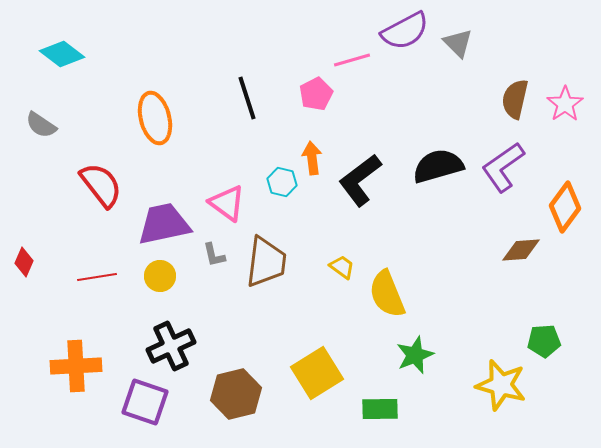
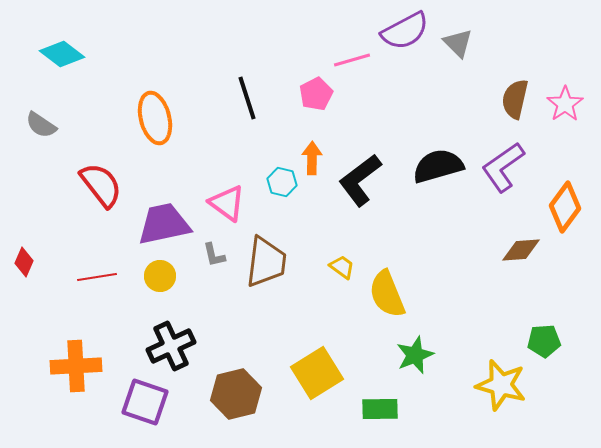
orange arrow: rotated 8 degrees clockwise
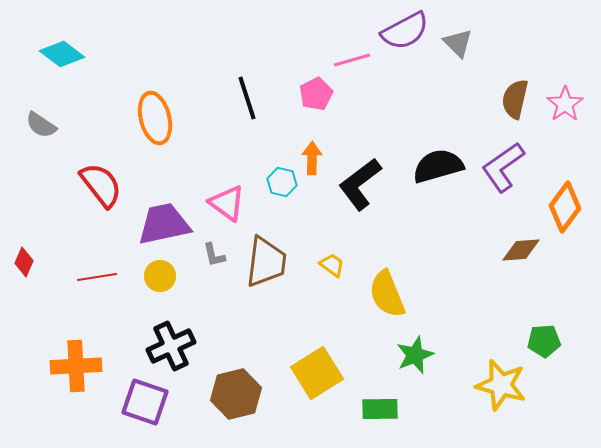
black L-shape: moved 4 px down
yellow trapezoid: moved 10 px left, 2 px up
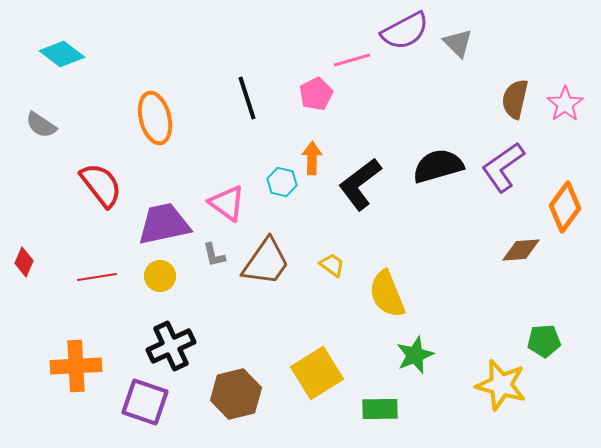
brown trapezoid: rotated 28 degrees clockwise
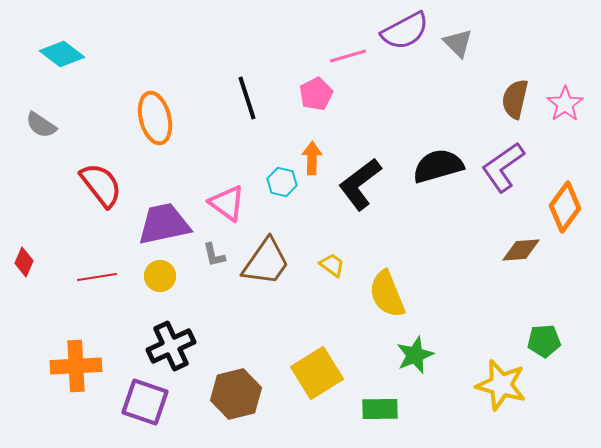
pink line: moved 4 px left, 4 px up
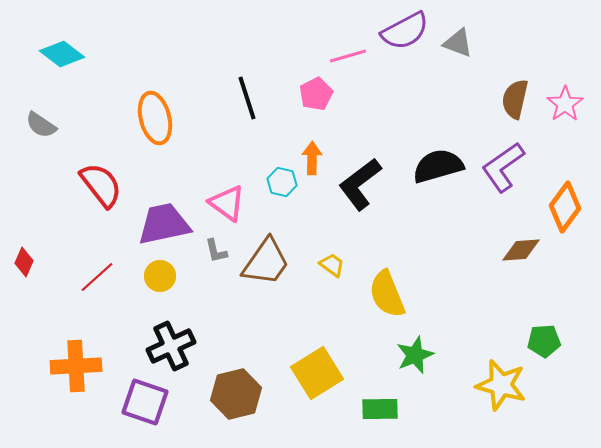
gray triangle: rotated 24 degrees counterclockwise
gray L-shape: moved 2 px right, 4 px up
red line: rotated 33 degrees counterclockwise
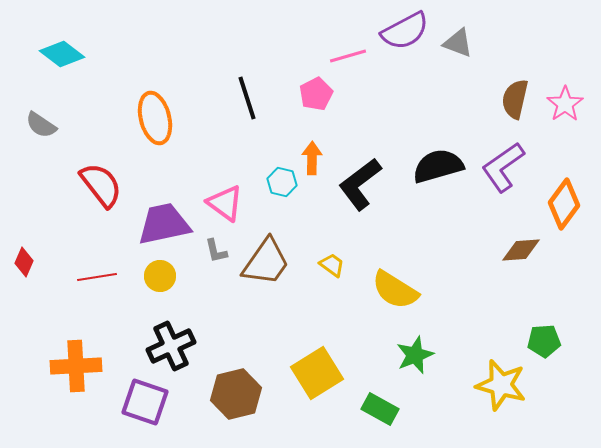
pink triangle: moved 2 px left
orange diamond: moved 1 px left, 3 px up
red line: rotated 33 degrees clockwise
yellow semicircle: moved 8 px right, 4 px up; rotated 36 degrees counterclockwise
green rectangle: rotated 30 degrees clockwise
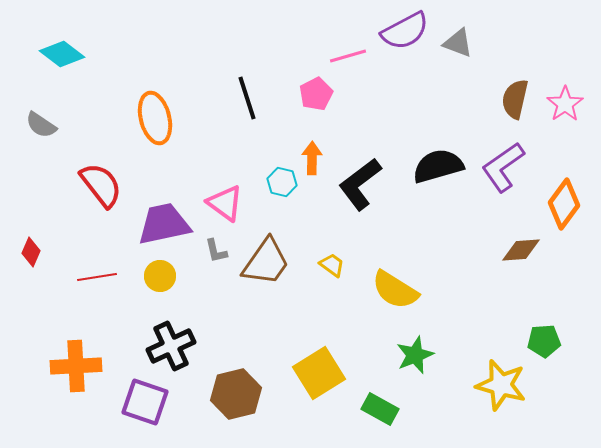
red diamond: moved 7 px right, 10 px up
yellow square: moved 2 px right
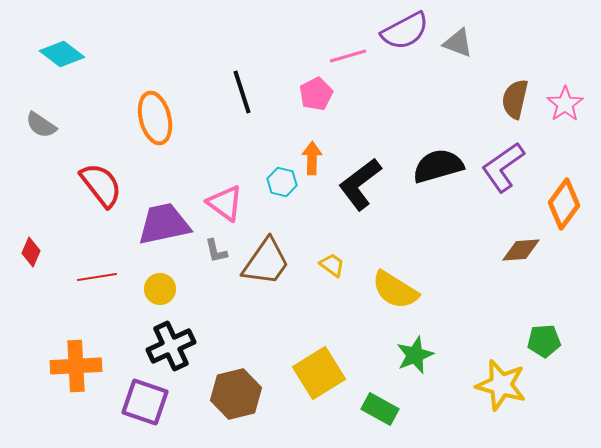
black line: moved 5 px left, 6 px up
yellow circle: moved 13 px down
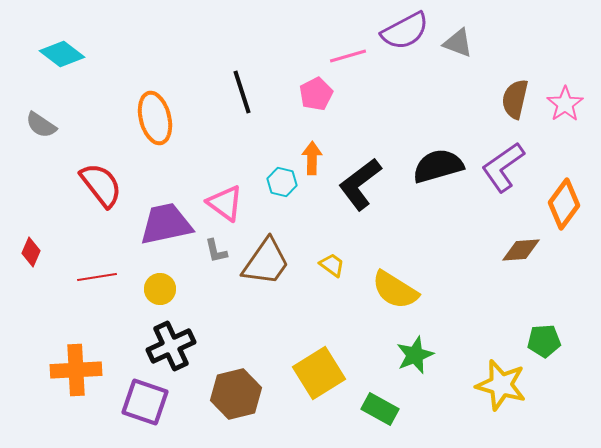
purple trapezoid: moved 2 px right
orange cross: moved 4 px down
